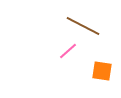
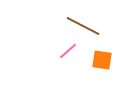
orange square: moved 11 px up
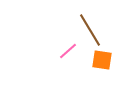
brown line: moved 7 px right, 4 px down; rotated 32 degrees clockwise
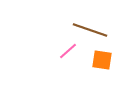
brown line: rotated 40 degrees counterclockwise
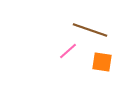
orange square: moved 2 px down
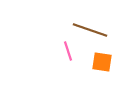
pink line: rotated 66 degrees counterclockwise
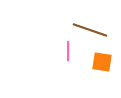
pink line: rotated 18 degrees clockwise
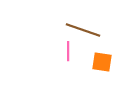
brown line: moved 7 px left
